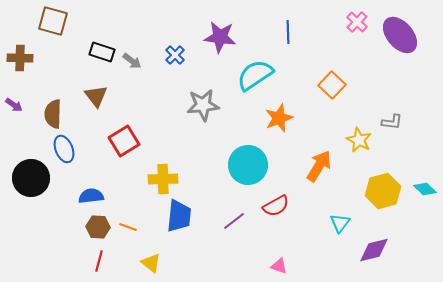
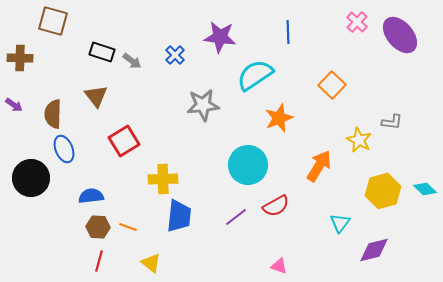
purple line: moved 2 px right, 4 px up
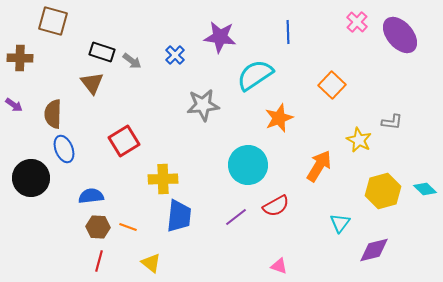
brown triangle: moved 4 px left, 13 px up
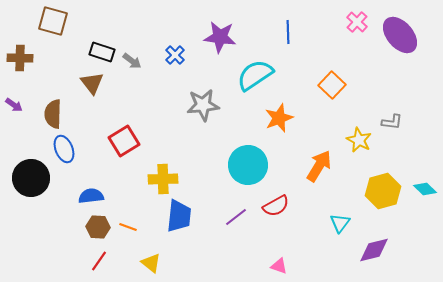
red line: rotated 20 degrees clockwise
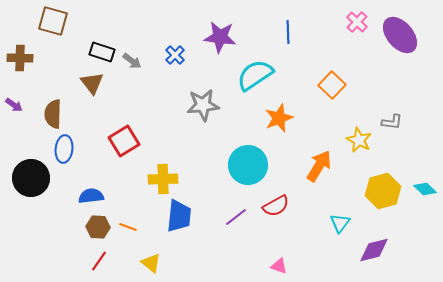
blue ellipse: rotated 28 degrees clockwise
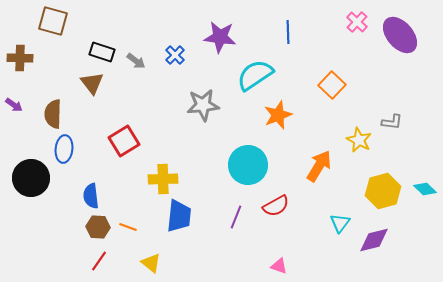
gray arrow: moved 4 px right
orange star: moved 1 px left, 3 px up
blue semicircle: rotated 90 degrees counterclockwise
purple line: rotated 30 degrees counterclockwise
purple diamond: moved 10 px up
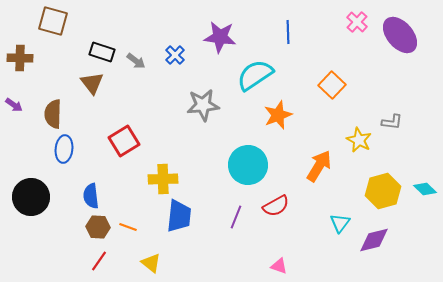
black circle: moved 19 px down
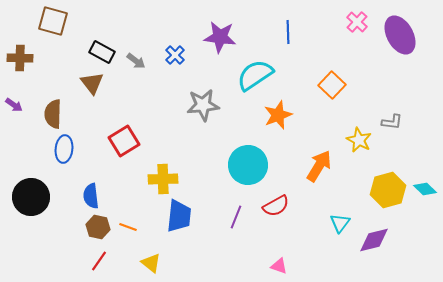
purple ellipse: rotated 12 degrees clockwise
black rectangle: rotated 10 degrees clockwise
yellow hexagon: moved 5 px right, 1 px up
brown hexagon: rotated 10 degrees clockwise
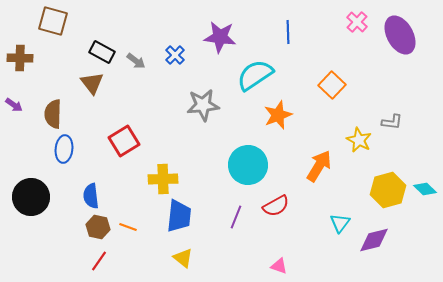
yellow triangle: moved 32 px right, 5 px up
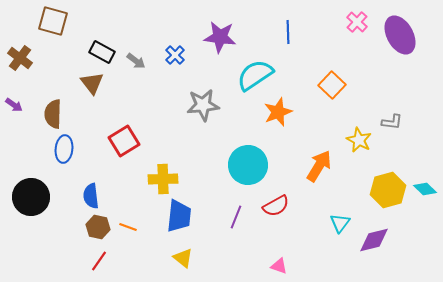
brown cross: rotated 35 degrees clockwise
orange star: moved 3 px up
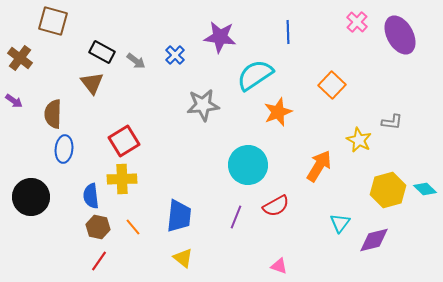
purple arrow: moved 4 px up
yellow cross: moved 41 px left
orange line: moved 5 px right; rotated 30 degrees clockwise
